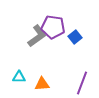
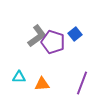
purple pentagon: moved 15 px down; rotated 10 degrees clockwise
blue square: moved 3 px up
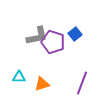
gray L-shape: rotated 25 degrees clockwise
orange triangle: rotated 14 degrees counterclockwise
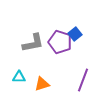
gray L-shape: moved 4 px left, 7 px down
purple pentagon: moved 7 px right
purple line: moved 1 px right, 3 px up
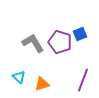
blue square: moved 5 px right; rotated 16 degrees clockwise
gray L-shape: rotated 110 degrees counterclockwise
cyan triangle: rotated 40 degrees clockwise
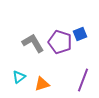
cyan triangle: rotated 40 degrees clockwise
